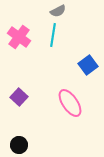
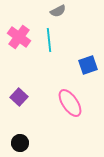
cyan line: moved 4 px left, 5 px down; rotated 15 degrees counterclockwise
blue square: rotated 18 degrees clockwise
black circle: moved 1 px right, 2 px up
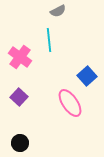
pink cross: moved 1 px right, 20 px down
blue square: moved 1 px left, 11 px down; rotated 24 degrees counterclockwise
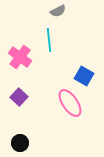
blue square: moved 3 px left; rotated 18 degrees counterclockwise
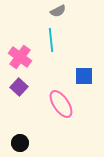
cyan line: moved 2 px right
blue square: rotated 30 degrees counterclockwise
purple square: moved 10 px up
pink ellipse: moved 9 px left, 1 px down
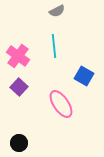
gray semicircle: moved 1 px left
cyan line: moved 3 px right, 6 px down
pink cross: moved 2 px left, 1 px up
blue square: rotated 30 degrees clockwise
black circle: moved 1 px left
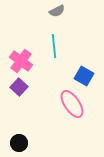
pink cross: moved 3 px right, 5 px down
pink ellipse: moved 11 px right
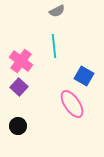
black circle: moved 1 px left, 17 px up
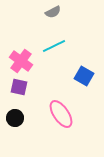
gray semicircle: moved 4 px left, 1 px down
cyan line: rotated 70 degrees clockwise
purple square: rotated 30 degrees counterclockwise
pink ellipse: moved 11 px left, 10 px down
black circle: moved 3 px left, 8 px up
